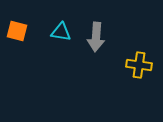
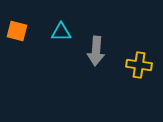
cyan triangle: rotated 10 degrees counterclockwise
gray arrow: moved 14 px down
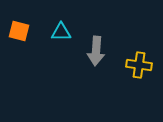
orange square: moved 2 px right
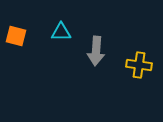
orange square: moved 3 px left, 5 px down
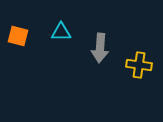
orange square: moved 2 px right
gray arrow: moved 4 px right, 3 px up
